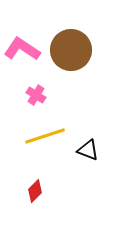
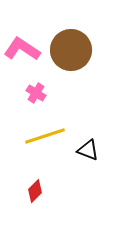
pink cross: moved 2 px up
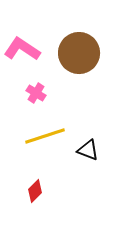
brown circle: moved 8 px right, 3 px down
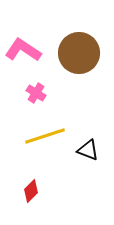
pink L-shape: moved 1 px right, 1 px down
red diamond: moved 4 px left
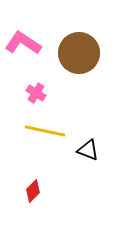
pink L-shape: moved 7 px up
yellow line: moved 5 px up; rotated 30 degrees clockwise
red diamond: moved 2 px right
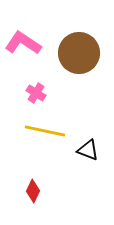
red diamond: rotated 20 degrees counterclockwise
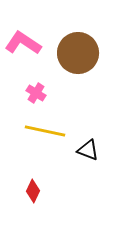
brown circle: moved 1 px left
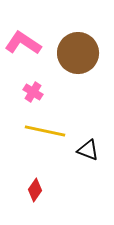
pink cross: moved 3 px left, 1 px up
red diamond: moved 2 px right, 1 px up; rotated 10 degrees clockwise
